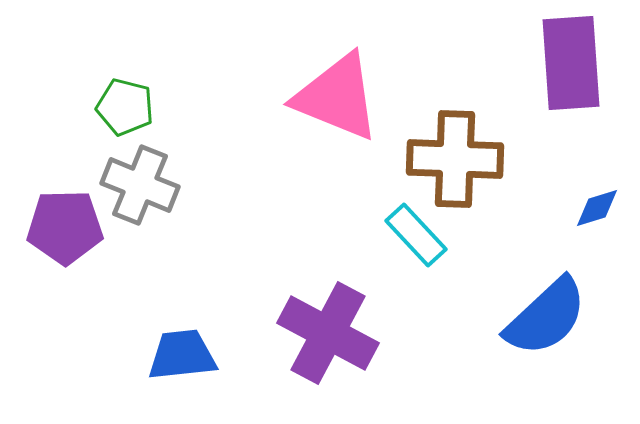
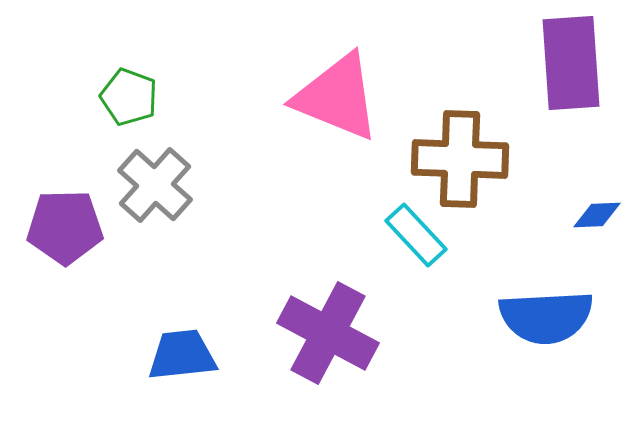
green pentagon: moved 4 px right, 10 px up; rotated 6 degrees clockwise
brown cross: moved 5 px right
gray cross: moved 15 px right; rotated 20 degrees clockwise
blue diamond: moved 7 px down; rotated 15 degrees clockwise
blue semicircle: rotated 40 degrees clockwise
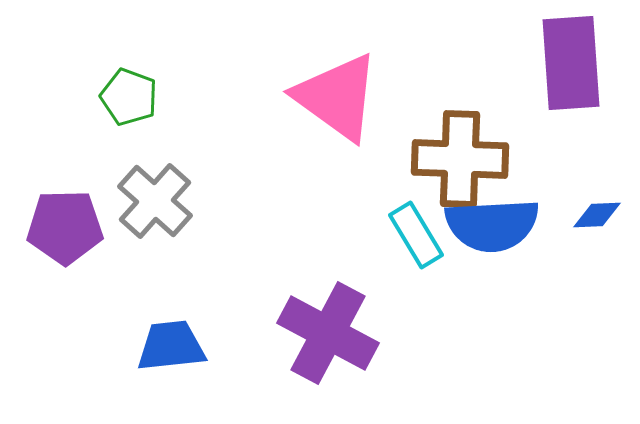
pink triangle: rotated 14 degrees clockwise
gray cross: moved 16 px down
cyan rectangle: rotated 12 degrees clockwise
blue semicircle: moved 54 px left, 92 px up
blue trapezoid: moved 11 px left, 9 px up
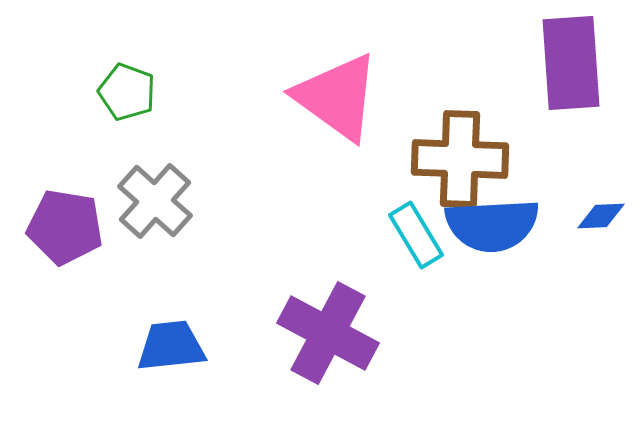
green pentagon: moved 2 px left, 5 px up
blue diamond: moved 4 px right, 1 px down
purple pentagon: rotated 10 degrees clockwise
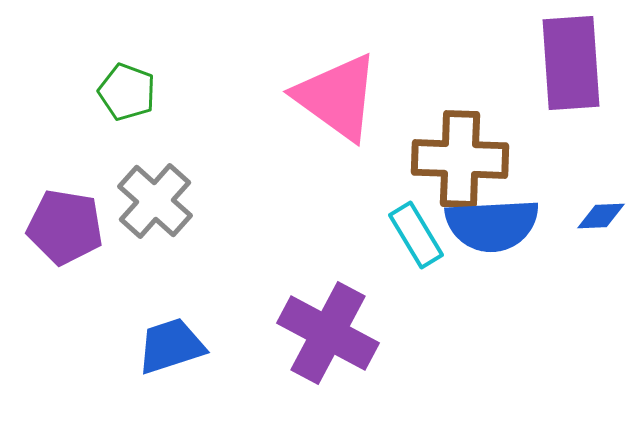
blue trapezoid: rotated 12 degrees counterclockwise
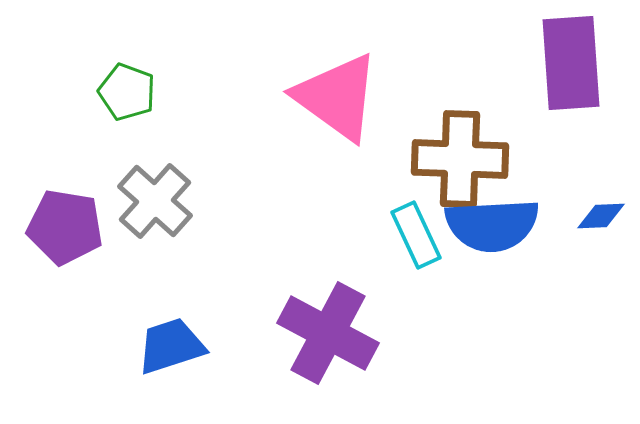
cyan rectangle: rotated 6 degrees clockwise
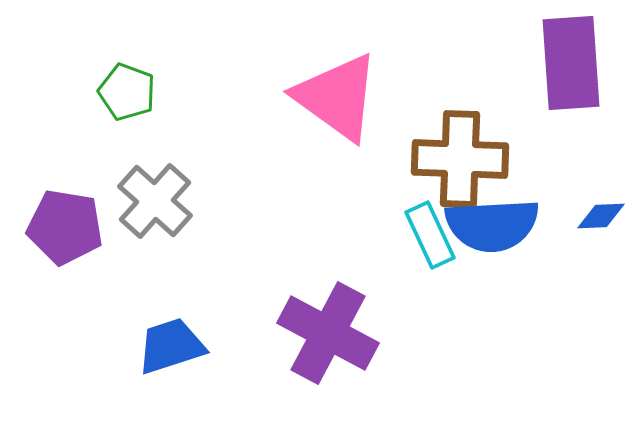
cyan rectangle: moved 14 px right
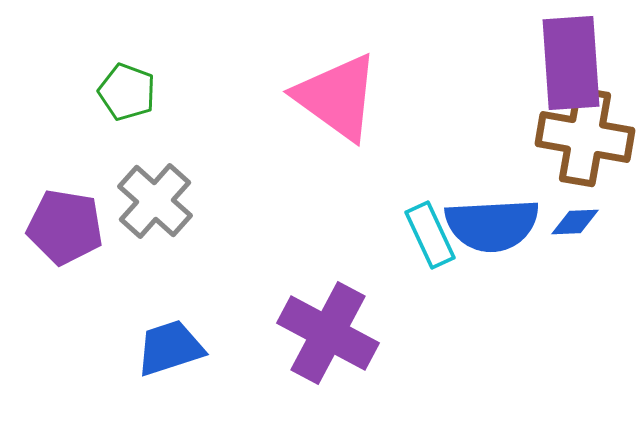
brown cross: moved 125 px right, 22 px up; rotated 8 degrees clockwise
blue diamond: moved 26 px left, 6 px down
blue trapezoid: moved 1 px left, 2 px down
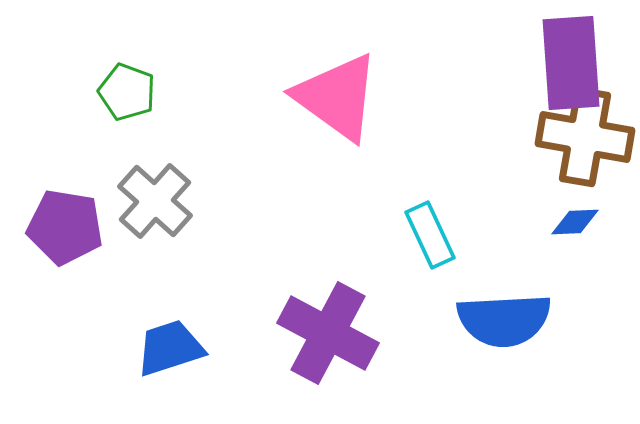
blue semicircle: moved 12 px right, 95 px down
